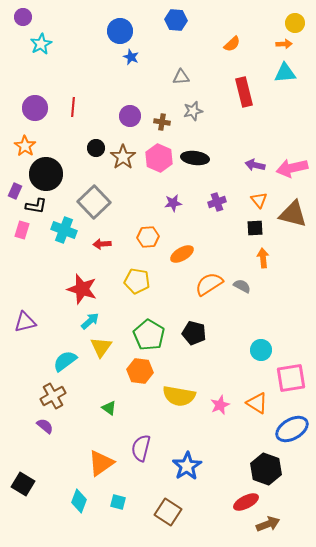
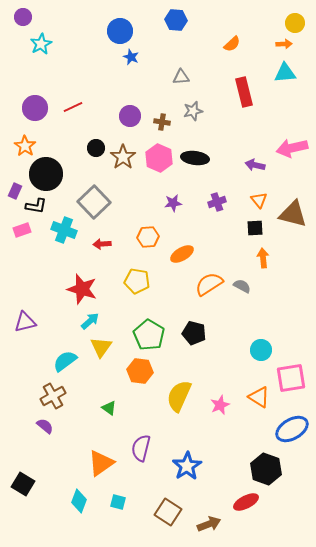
red line at (73, 107): rotated 60 degrees clockwise
pink arrow at (292, 168): moved 20 px up
pink rectangle at (22, 230): rotated 54 degrees clockwise
yellow semicircle at (179, 396): rotated 104 degrees clockwise
orange triangle at (257, 403): moved 2 px right, 6 px up
brown arrow at (268, 524): moved 59 px left
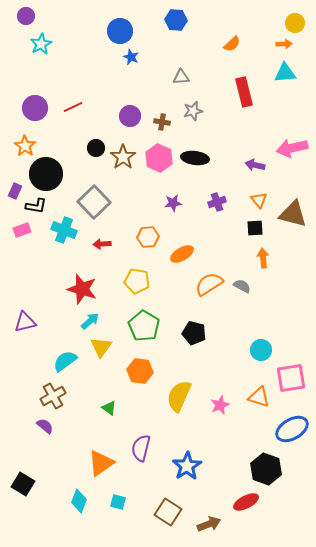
purple circle at (23, 17): moved 3 px right, 1 px up
green pentagon at (149, 335): moved 5 px left, 9 px up
orange triangle at (259, 397): rotated 15 degrees counterclockwise
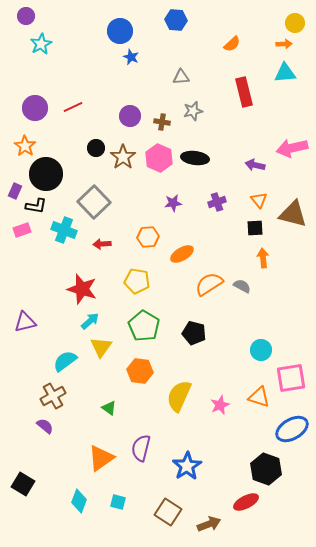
orange triangle at (101, 463): moved 5 px up
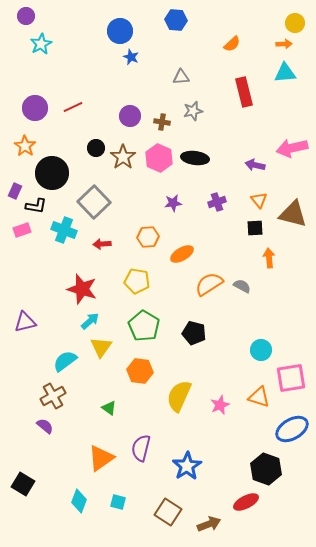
black circle at (46, 174): moved 6 px right, 1 px up
orange arrow at (263, 258): moved 6 px right
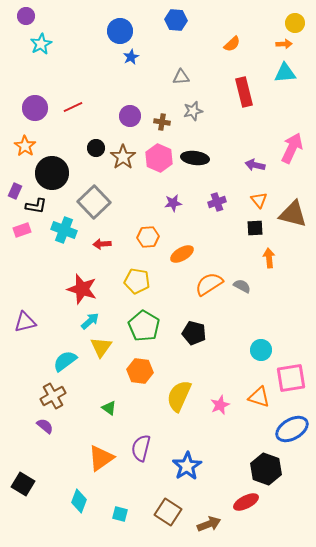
blue star at (131, 57): rotated 21 degrees clockwise
pink arrow at (292, 148): rotated 128 degrees clockwise
cyan square at (118, 502): moved 2 px right, 12 px down
